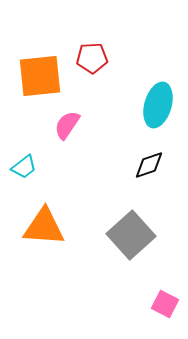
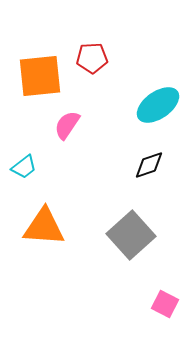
cyan ellipse: rotated 39 degrees clockwise
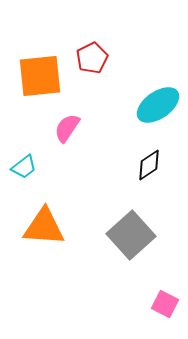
red pentagon: rotated 24 degrees counterclockwise
pink semicircle: moved 3 px down
black diamond: rotated 16 degrees counterclockwise
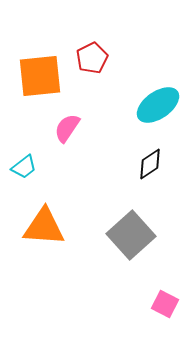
black diamond: moved 1 px right, 1 px up
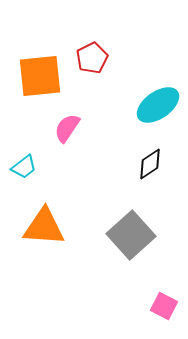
pink square: moved 1 px left, 2 px down
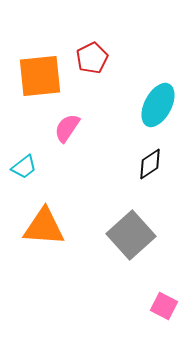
cyan ellipse: rotated 27 degrees counterclockwise
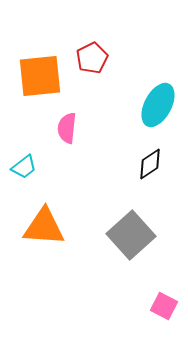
pink semicircle: rotated 28 degrees counterclockwise
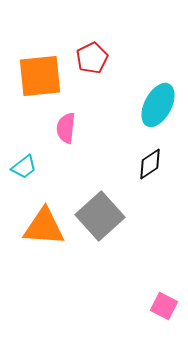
pink semicircle: moved 1 px left
gray square: moved 31 px left, 19 px up
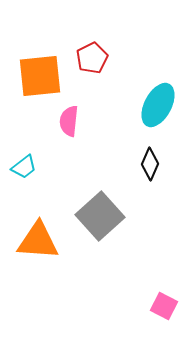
pink semicircle: moved 3 px right, 7 px up
black diamond: rotated 32 degrees counterclockwise
orange triangle: moved 6 px left, 14 px down
